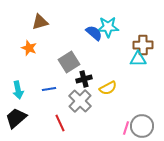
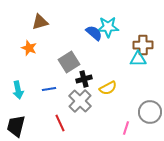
black trapezoid: moved 8 px down; rotated 35 degrees counterclockwise
gray circle: moved 8 px right, 14 px up
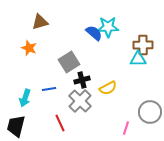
black cross: moved 2 px left, 1 px down
cyan arrow: moved 7 px right, 8 px down; rotated 30 degrees clockwise
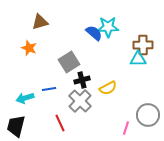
cyan arrow: rotated 54 degrees clockwise
gray circle: moved 2 px left, 3 px down
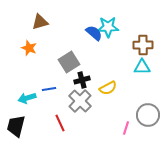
cyan triangle: moved 4 px right, 8 px down
cyan arrow: moved 2 px right
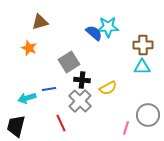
black cross: rotated 21 degrees clockwise
red line: moved 1 px right
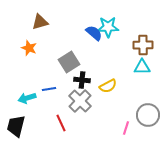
yellow semicircle: moved 2 px up
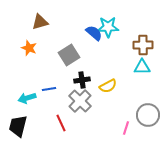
gray square: moved 7 px up
black cross: rotated 14 degrees counterclockwise
black trapezoid: moved 2 px right
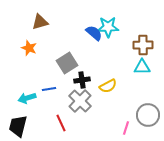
gray square: moved 2 px left, 8 px down
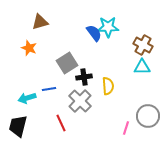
blue semicircle: rotated 12 degrees clockwise
brown cross: rotated 30 degrees clockwise
black cross: moved 2 px right, 3 px up
yellow semicircle: rotated 66 degrees counterclockwise
gray circle: moved 1 px down
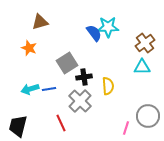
brown cross: moved 2 px right, 2 px up; rotated 24 degrees clockwise
cyan arrow: moved 3 px right, 9 px up
